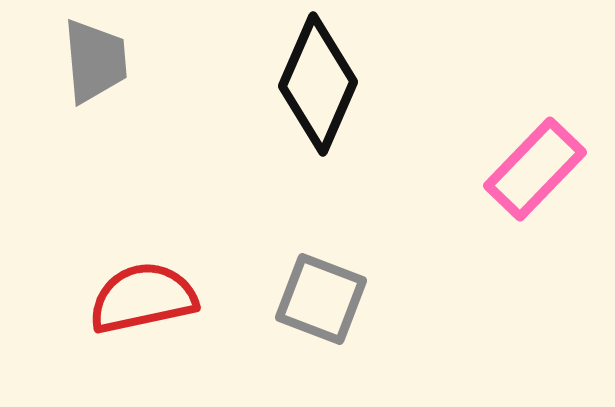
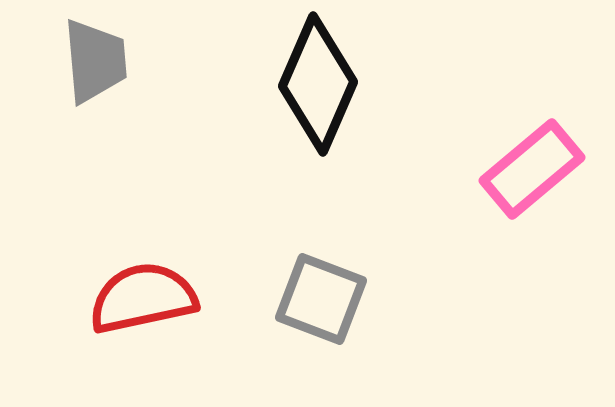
pink rectangle: moved 3 px left; rotated 6 degrees clockwise
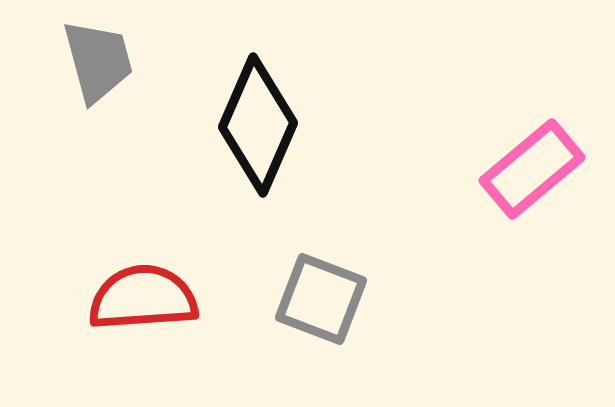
gray trapezoid: moved 3 px right; rotated 10 degrees counterclockwise
black diamond: moved 60 px left, 41 px down
red semicircle: rotated 8 degrees clockwise
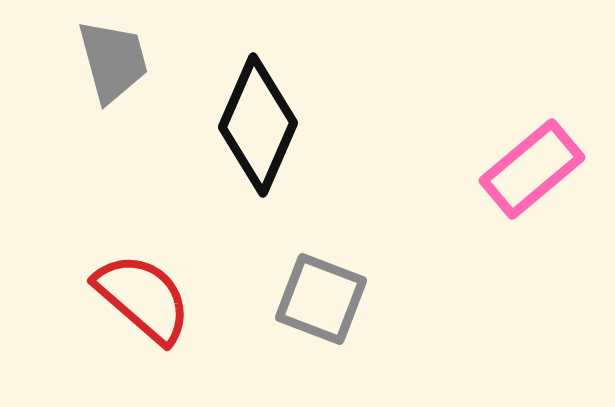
gray trapezoid: moved 15 px right
red semicircle: rotated 45 degrees clockwise
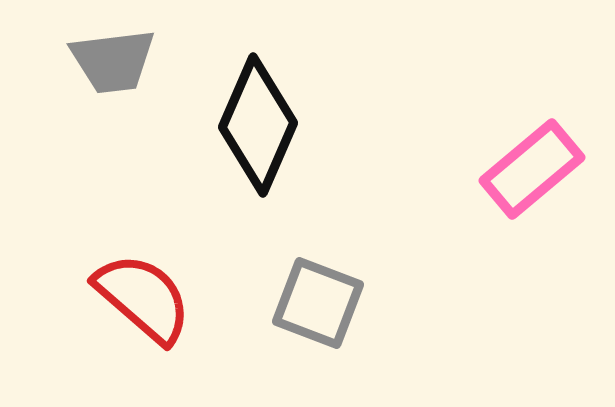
gray trapezoid: rotated 98 degrees clockwise
gray square: moved 3 px left, 4 px down
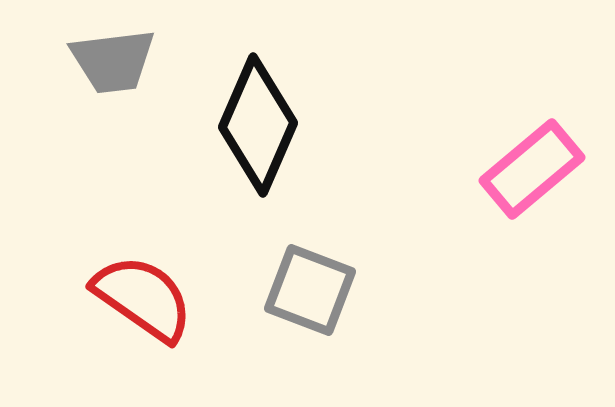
red semicircle: rotated 6 degrees counterclockwise
gray square: moved 8 px left, 13 px up
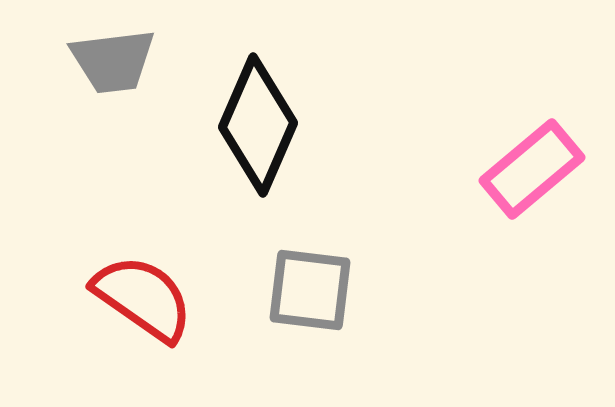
gray square: rotated 14 degrees counterclockwise
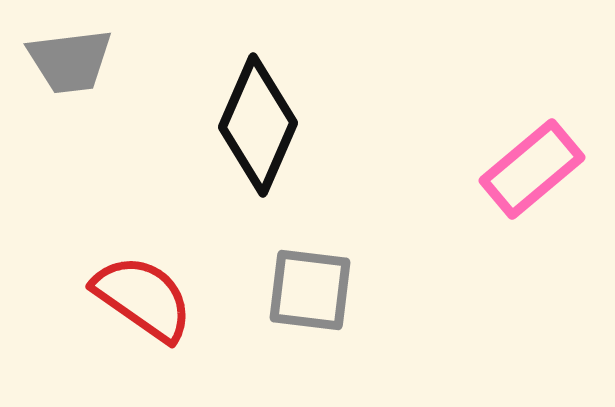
gray trapezoid: moved 43 px left
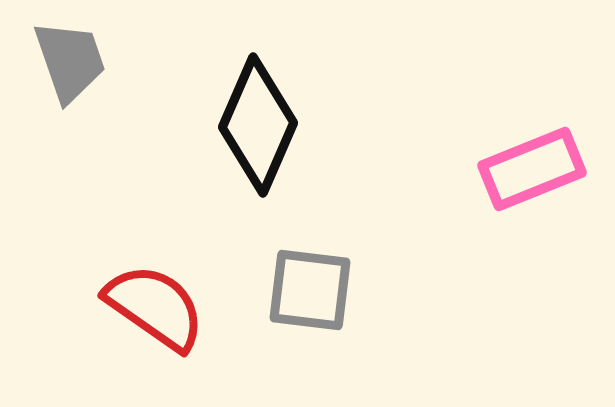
gray trapezoid: rotated 102 degrees counterclockwise
pink rectangle: rotated 18 degrees clockwise
red semicircle: moved 12 px right, 9 px down
